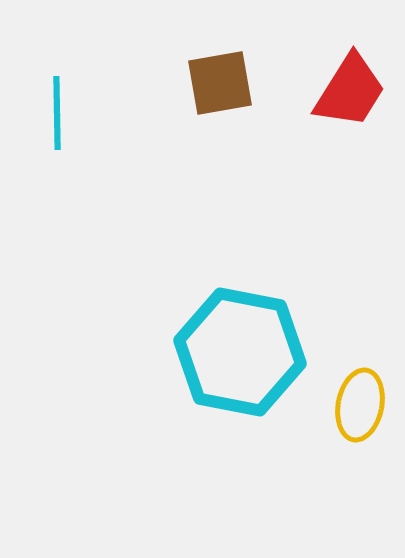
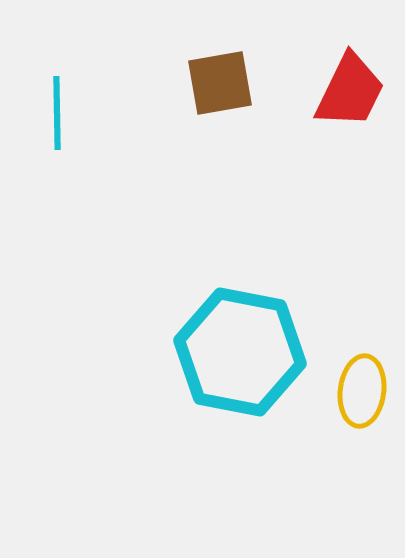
red trapezoid: rotated 6 degrees counterclockwise
yellow ellipse: moved 2 px right, 14 px up; rotated 4 degrees counterclockwise
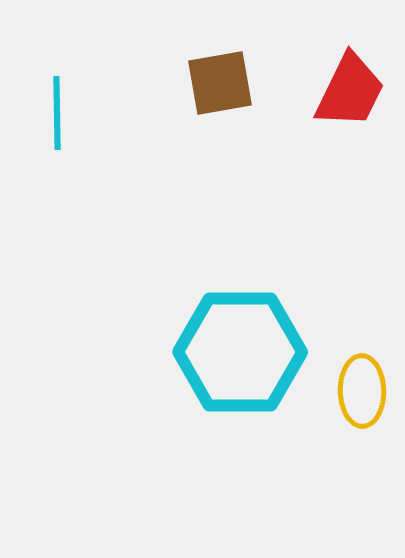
cyan hexagon: rotated 11 degrees counterclockwise
yellow ellipse: rotated 8 degrees counterclockwise
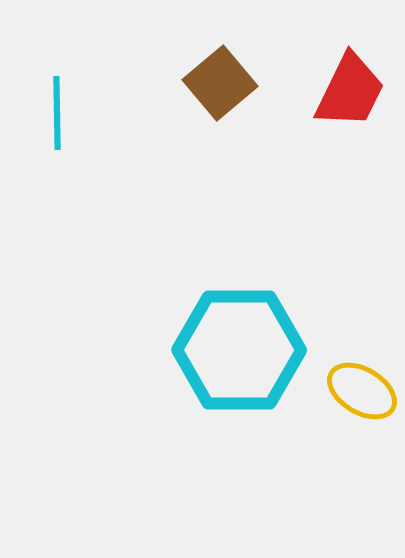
brown square: rotated 30 degrees counterclockwise
cyan hexagon: moved 1 px left, 2 px up
yellow ellipse: rotated 58 degrees counterclockwise
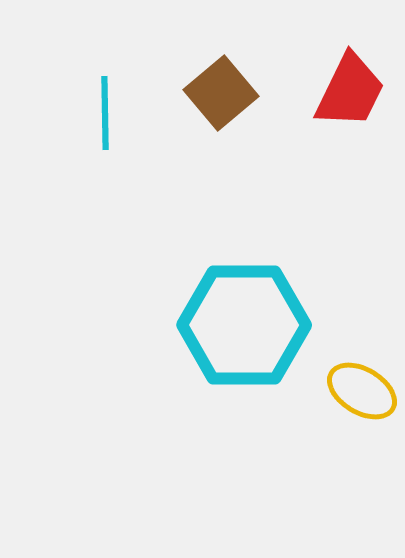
brown square: moved 1 px right, 10 px down
cyan line: moved 48 px right
cyan hexagon: moved 5 px right, 25 px up
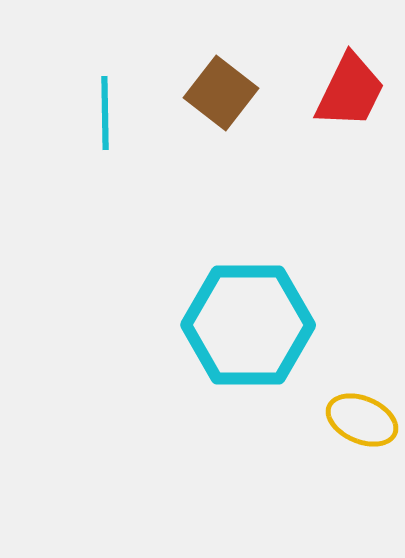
brown square: rotated 12 degrees counterclockwise
cyan hexagon: moved 4 px right
yellow ellipse: moved 29 px down; rotated 8 degrees counterclockwise
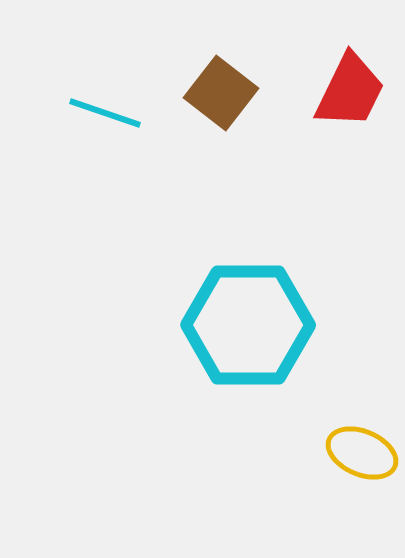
cyan line: rotated 70 degrees counterclockwise
yellow ellipse: moved 33 px down
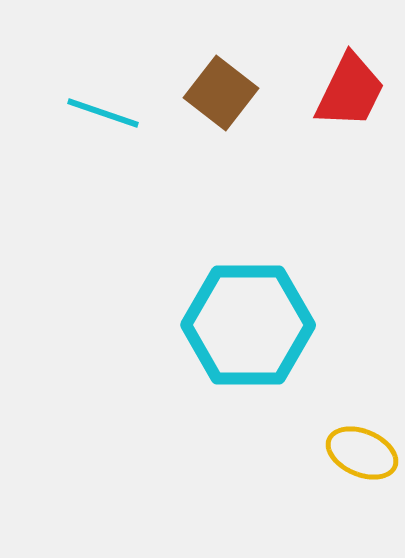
cyan line: moved 2 px left
